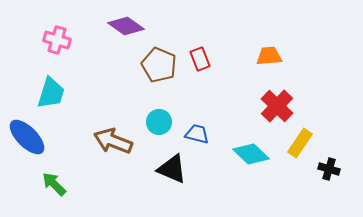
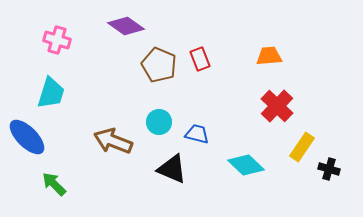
yellow rectangle: moved 2 px right, 4 px down
cyan diamond: moved 5 px left, 11 px down
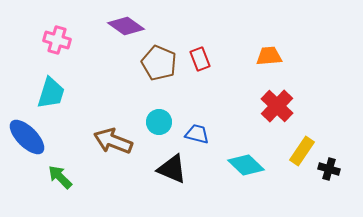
brown pentagon: moved 2 px up
yellow rectangle: moved 4 px down
green arrow: moved 6 px right, 7 px up
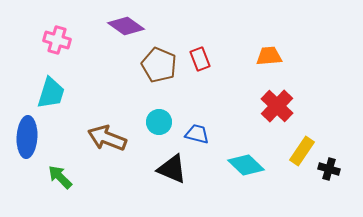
brown pentagon: moved 2 px down
blue ellipse: rotated 48 degrees clockwise
brown arrow: moved 6 px left, 3 px up
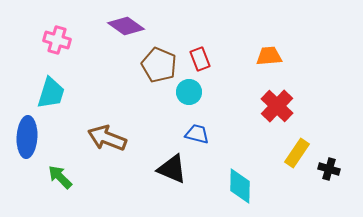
cyan circle: moved 30 px right, 30 px up
yellow rectangle: moved 5 px left, 2 px down
cyan diamond: moved 6 px left, 21 px down; rotated 48 degrees clockwise
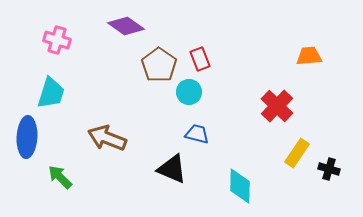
orange trapezoid: moved 40 px right
brown pentagon: rotated 12 degrees clockwise
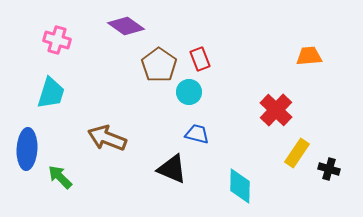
red cross: moved 1 px left, 4 px down
blue ellipse: moved 12 px down
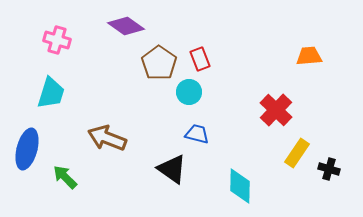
brown pentagon: moved 2 px up
blue ellipse: rotated 12 degrees clockwise
black triangle: rotated 12 degrees clockwise
green arrow: moved 5 px right
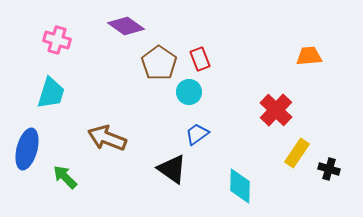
blue trapezoid: rotated 50 degrees counterclockwise
